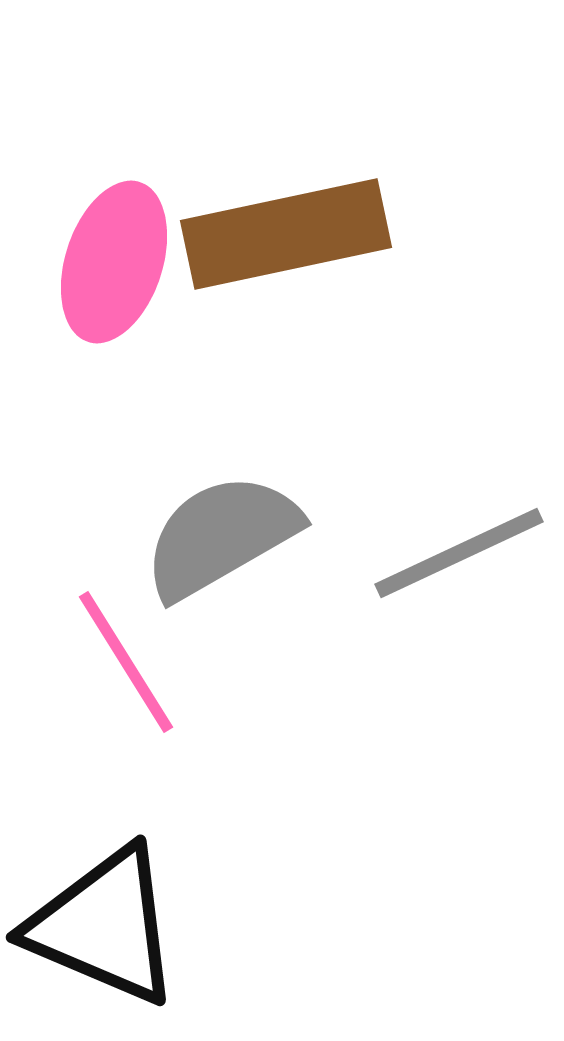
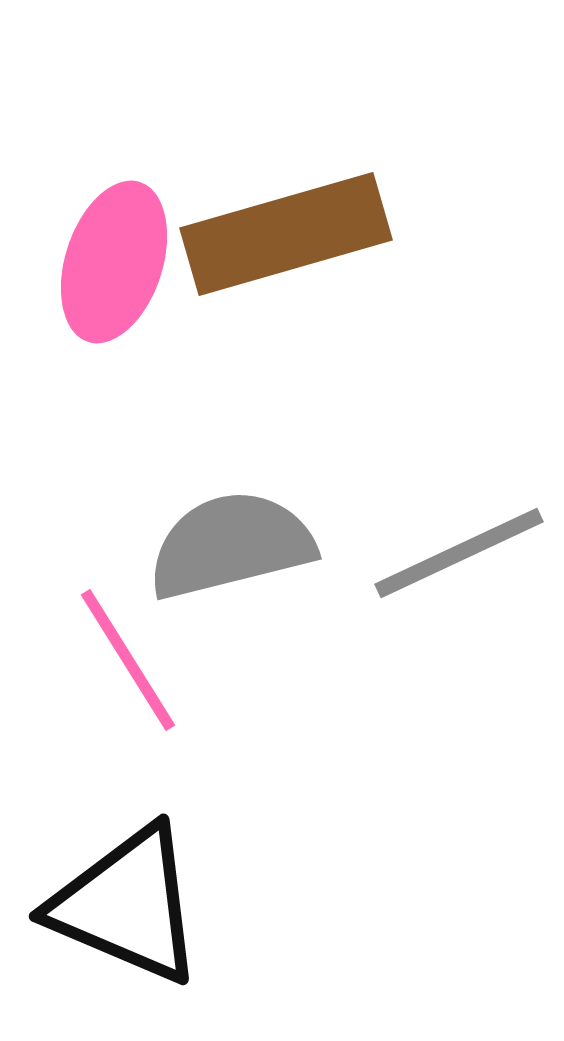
brown rectangle: rotated 4 degrees counterclockwise
gray semicircle: moved 10 px right, 9 px down; rotated 16 degrees clockwise
pink line: moved 2 px right, 2 px up
black triangle: moved 23 px right, 21 px up
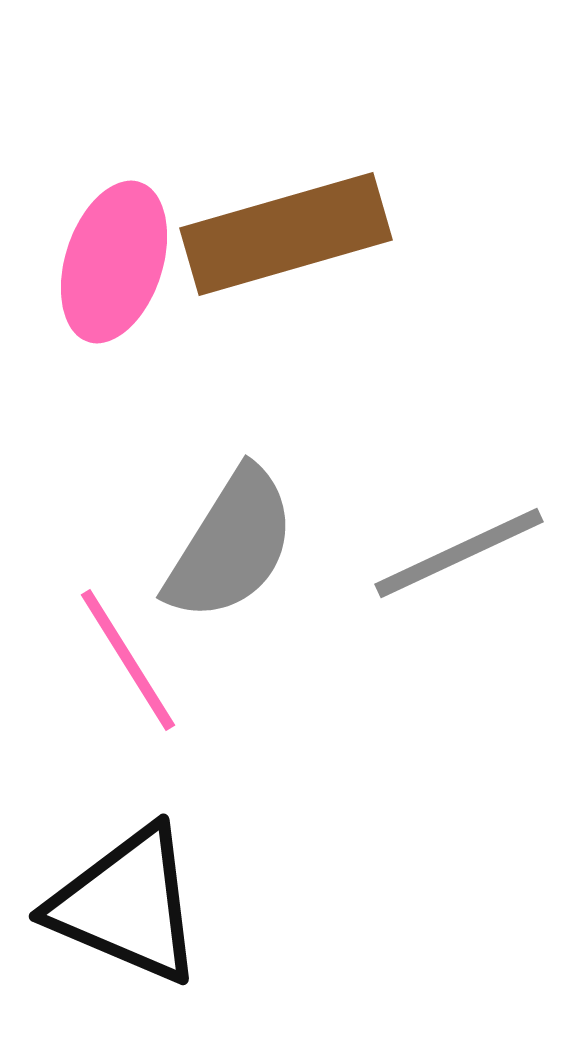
gray semicircle: rotated 136 degrees clockwise
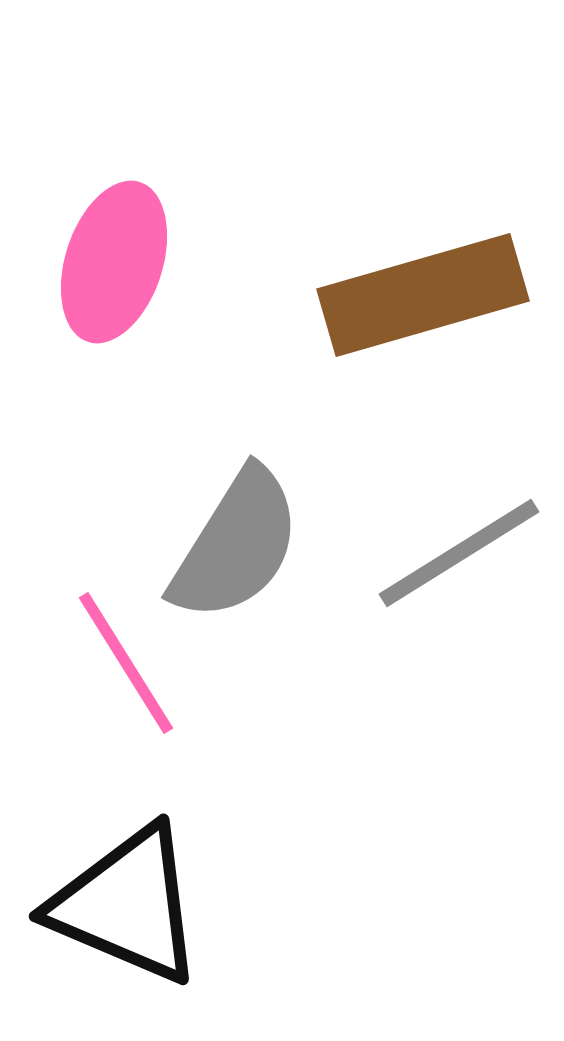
brown rectangle: moved 137 px right, 61 px down
gray semicircle: moved 5 px right
gray line: rotated 7 degrees counterclockwise
pink line: moved 2 px left, 3 px down
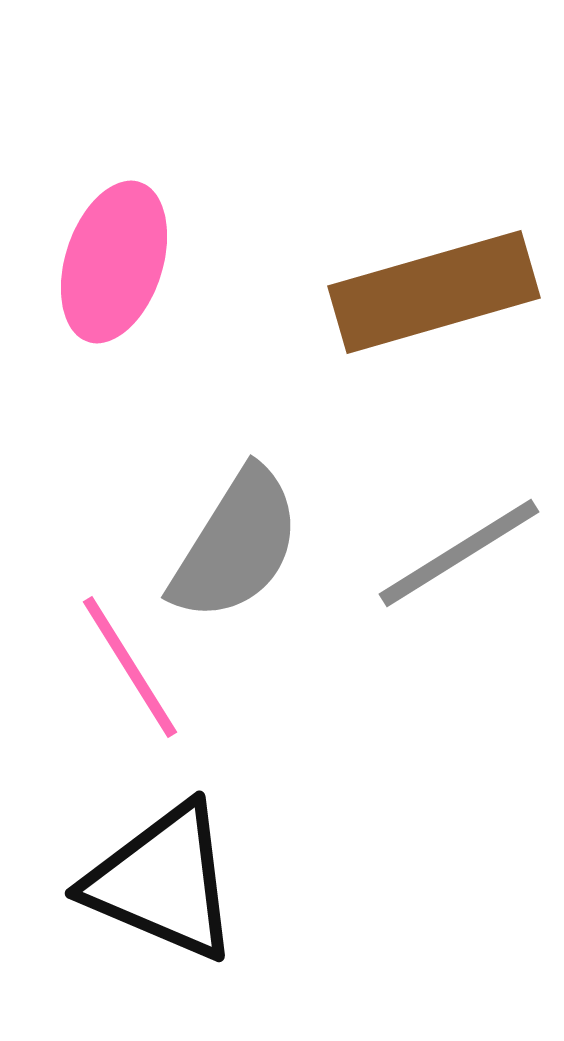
brown rectangle: moved 11 px right, 3 px up
pink line: moved 4 px right, 4 px down
black triangle: moved 36 px right, 23 px up
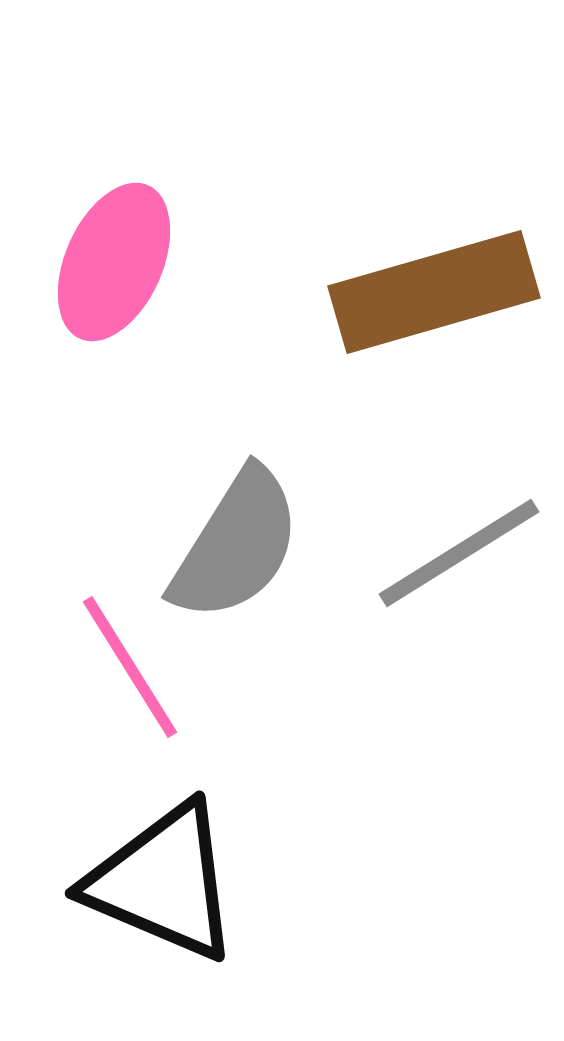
pink ellipse: rotated 6 degrees clockwise
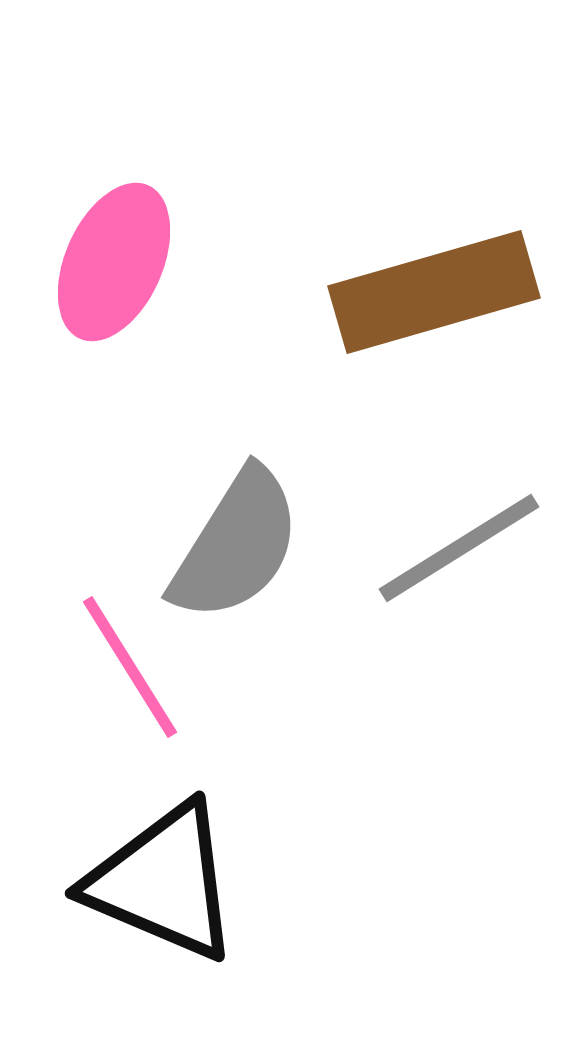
gray line: moved 5 px up
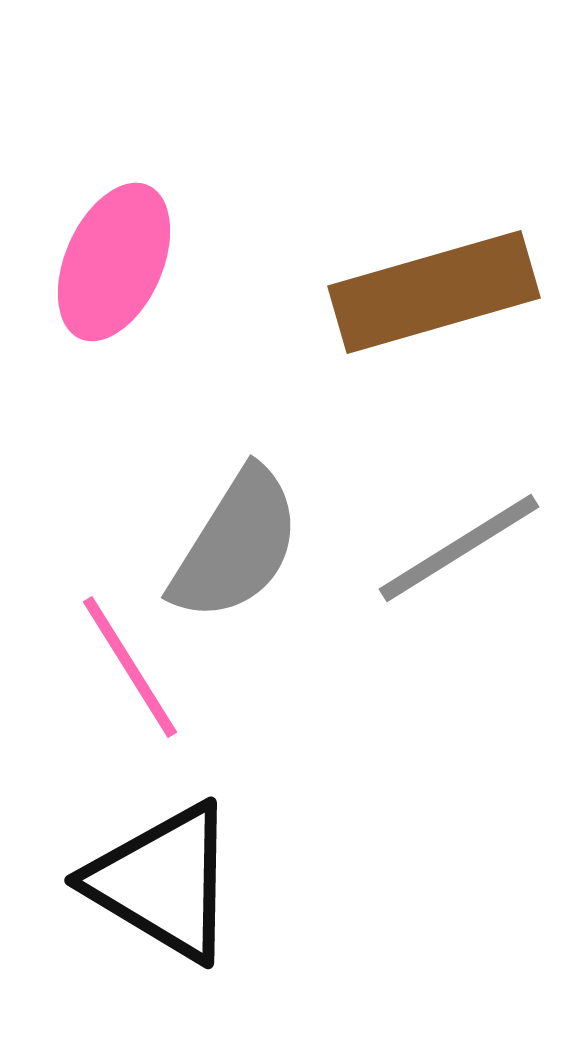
black triangle: rotated 8 degrees clockwise
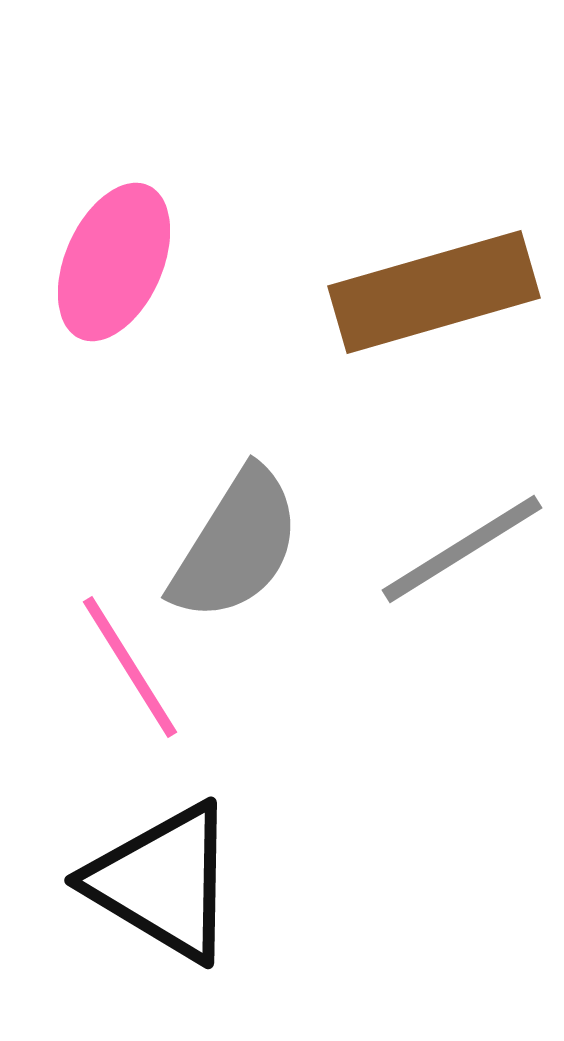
gray line: moved 3 px right, 1 px down
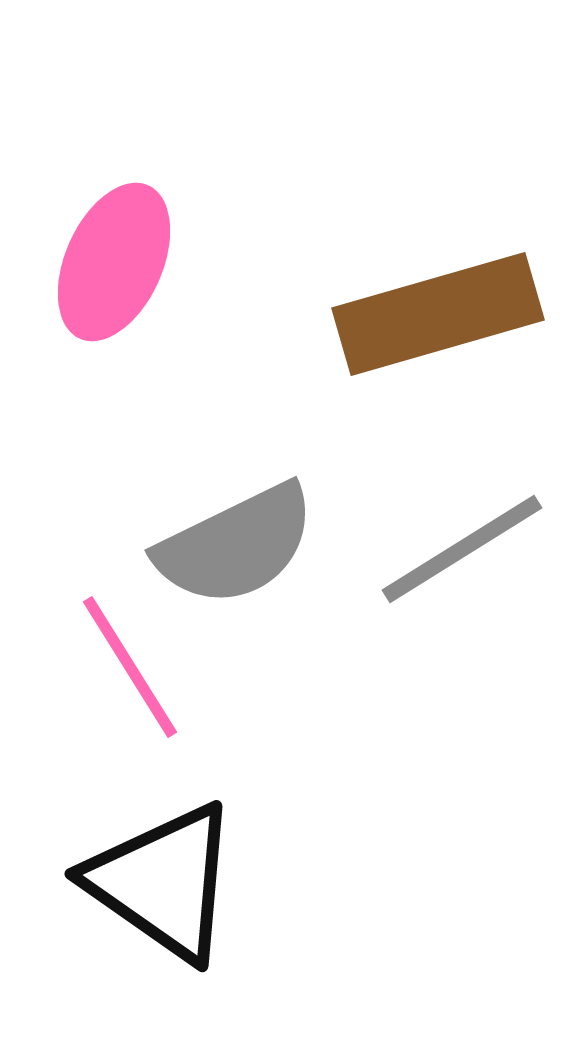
brown rectangle: moved 4 px right, 22 px down
gray semicircle: rotated 32 degrees clockwise
black triangle: rotated 4 degrees clockwise
